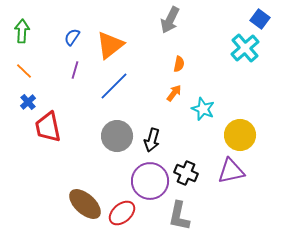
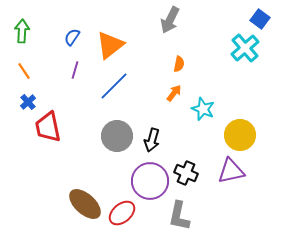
orange line: rotated 12 degrees clockwise
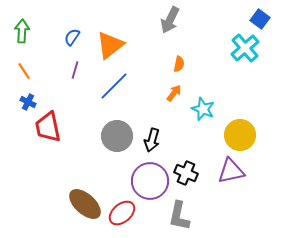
blue cross: rotated 21 degrees counterclockwise
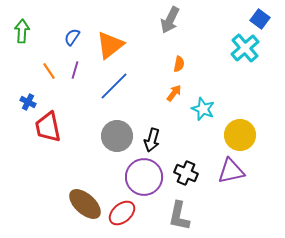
orange line: moved 25 px right
purple circle: moved 6 px left, 4 px up
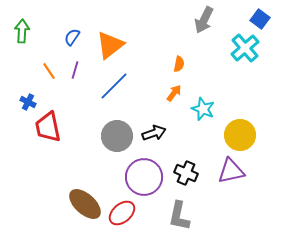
gray arrow: moved 34 px right
black arrow: moved 2 px right, 7 px up; rotated 125 degrees counterclockwise
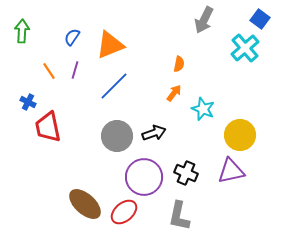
orange triangle: rotated 16 degrees clockwise
red ellipse: moved 2 px right, 1 px up
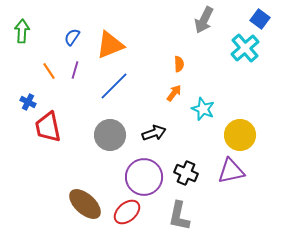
orange semicircle: rotated 14 degrees counterclockwise
gray circle: moved 7 px left, 1 px up
red ellipse: moved 3 px right
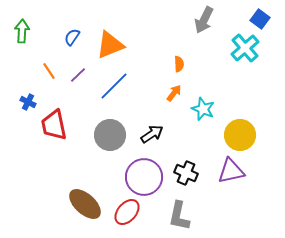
purple line: moved 3 px right, 5 px down; rotated 30 degrees clockwise
red trapezoid: moved 6 px right, 2 px up
black arrow: moved 2 px left, 1 px down; rotated 15 degrees counterclockwise
red ellipse: rotated 8 degrees counterclockwise
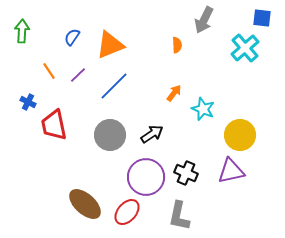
blue square: moved 2 px right, 1 px up; rotated 30 degrees counterclockwise
orange semicircle: moved 2 px left, 19 px up
purple circle: moved 2 px right
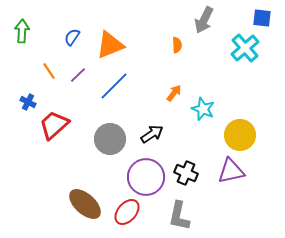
red trapezoid: rotated 60 degrees clockwise
gray circle: moved 4 px down
